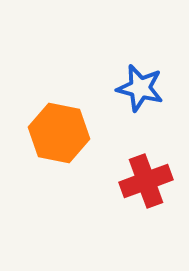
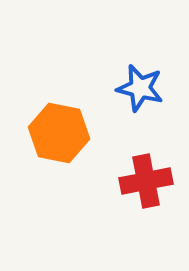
red cross: rotated 9 degrees clockwise
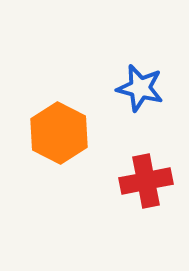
orange hexagon: rotated 16 degrees clockwise
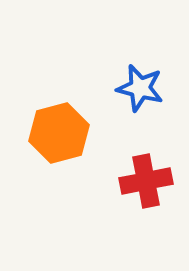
orange hexagon: rotated 18 degrees clockwise
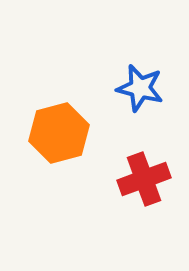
red cross: moved 2 px left, 2 px up; rotated 9 degrees counterclockwise
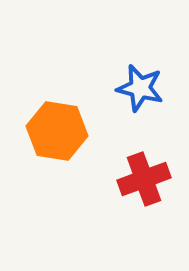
orange hexagon: moved 2 px left, 2 px up; rotated 24 degrees clockwise
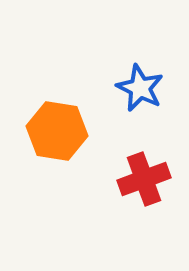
blue star: rotated 12 degrees clockwise
